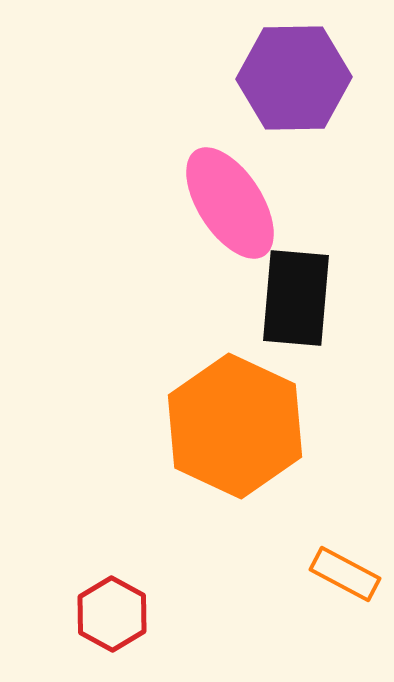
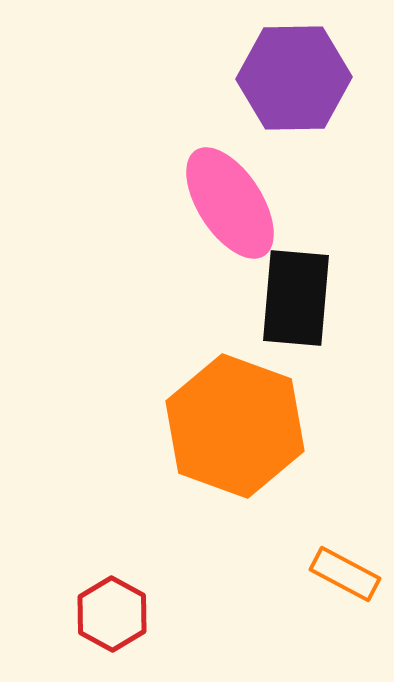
orange hexagon: rotated 5 degrees counterclockwise
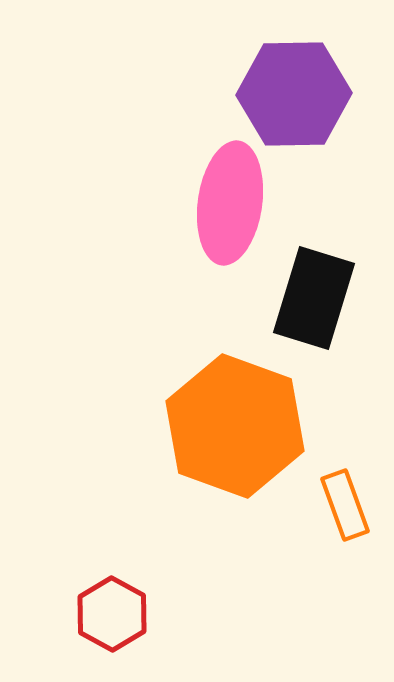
purple hexagon: moved 16 px down
pink ellipse: rotated 41 degrees clockwise
black rectangle: moved 18 px right; rotated 12 degrees clockwise
orange rectangle: moved 69 px up; rotated 42 degrees clockwise
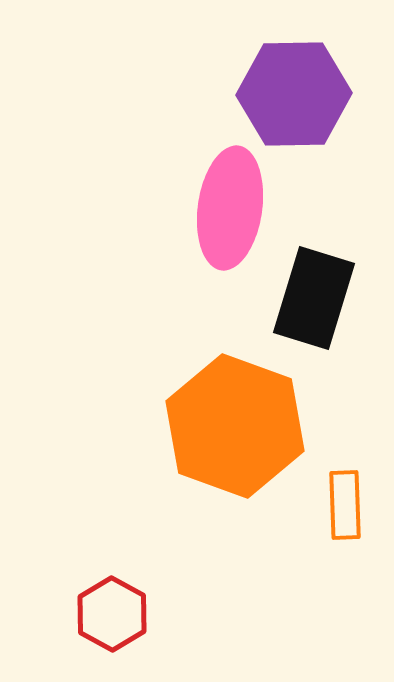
pink ellipse: moved 5 px down
orange rectangle: rotated 18 degrees clockwise
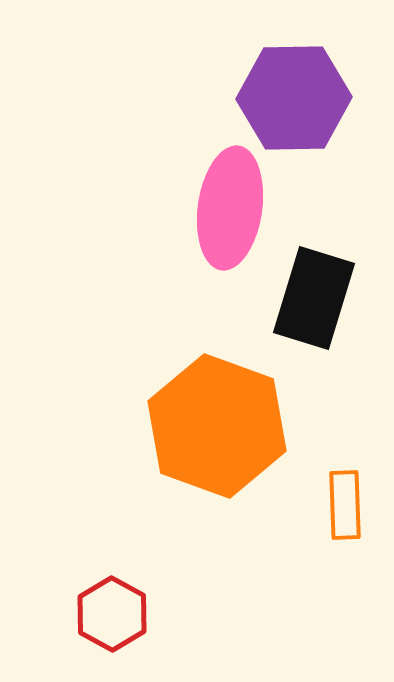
purple hexagon: moved 4 px down
orange hexagon: moved 18 px left
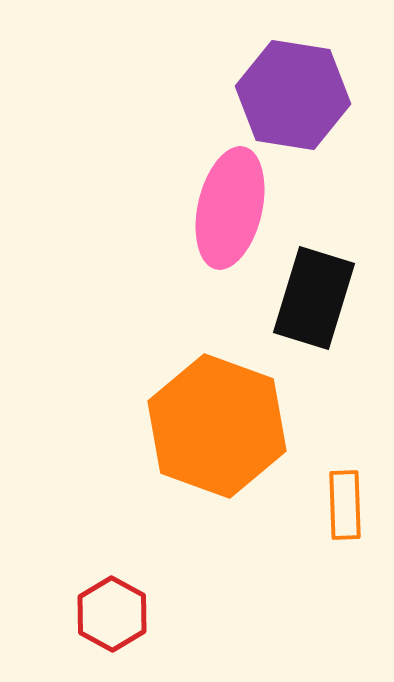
purple hexagon: moved 1 px left, 3 px up; rotated 10 degrees clockwise
pink ellipse: rotated 5 degrees clockwise
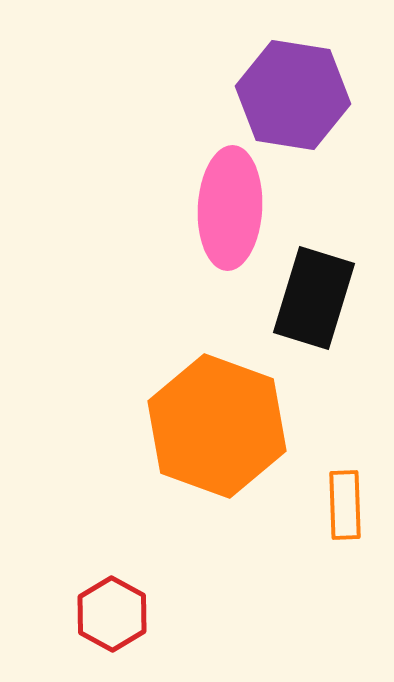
pink ellipse: rotated 10 degrees counterclockwise
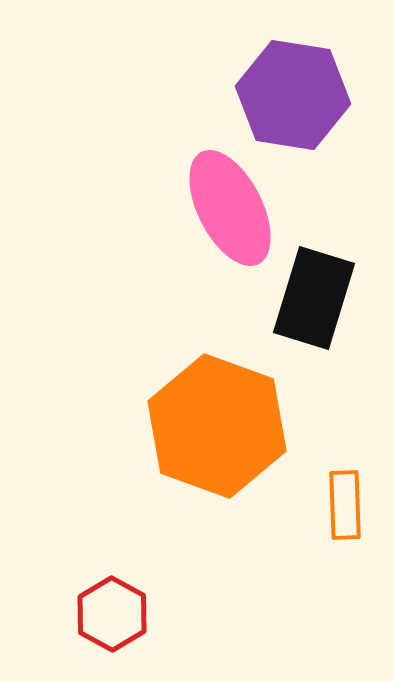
pink ellipse: rotated 30 degrees counterclockwise
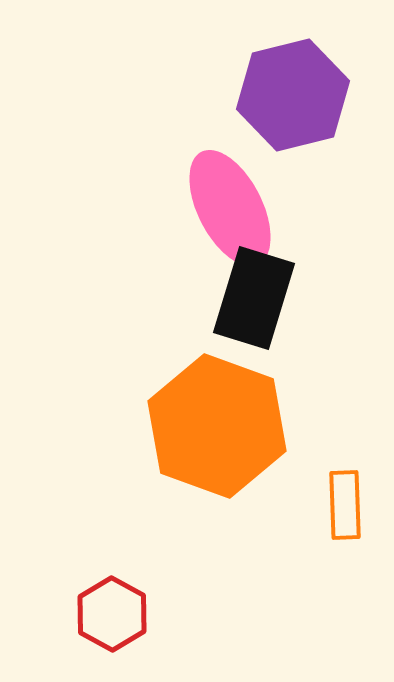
purple hexagon: rotated 23 degrees counterclockwise
black rectangle: moved 60 px left
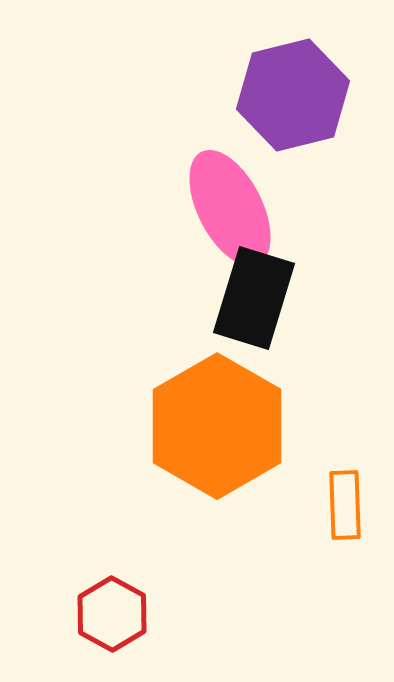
orange hexagon: rotated 10 degrees clockwise
